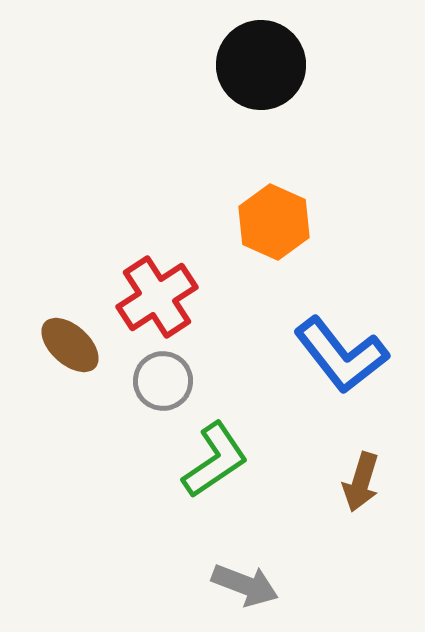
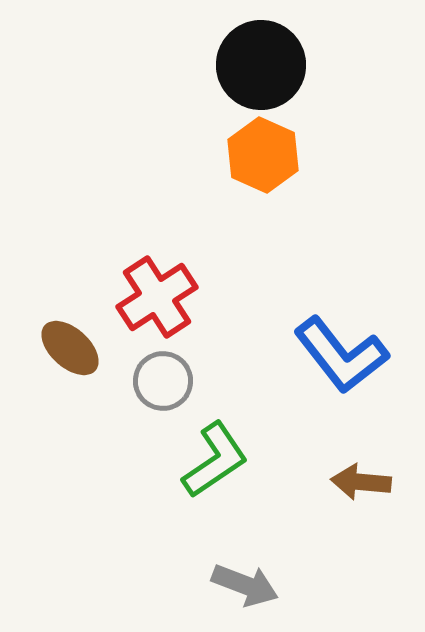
orange hexagon: moved 11 px left, 67 px up
brown ellipse: moved 3 px down
brown arrow: rotated 78 degrees clockwise
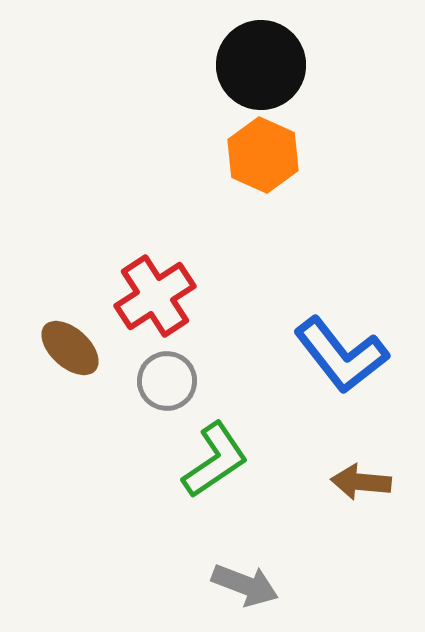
red cross: moved 2 px left, 1 px up
gray circle: moved 4 px right
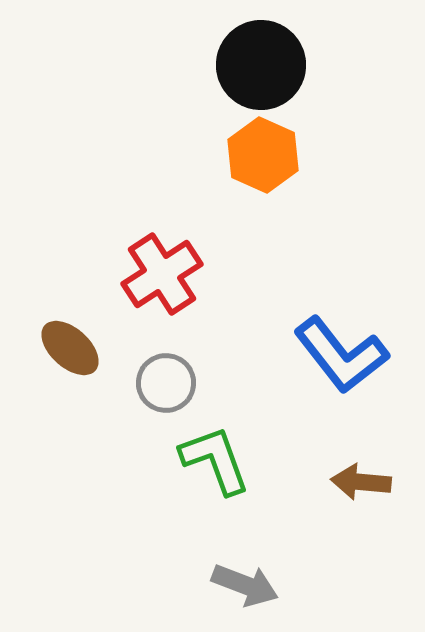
red cross: moved 7 px right, 22 px up
gray circle: moved 1 px left, 2 px down
green L-shape: rotated 76 degrees counterclockwise
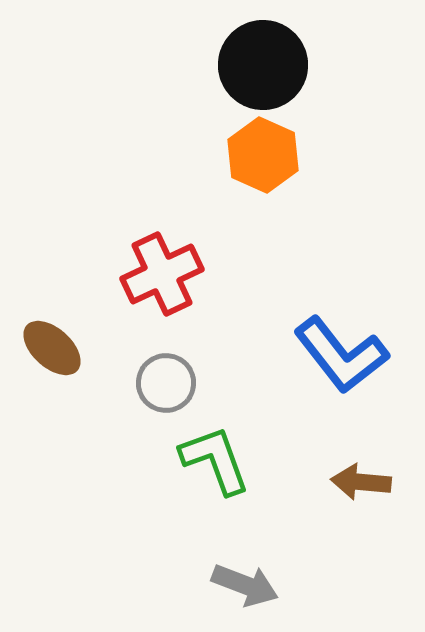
black circle: moved 2 px right
red cross: rotated 8 degrees clockwise
brown ellipse: moved 18 px left
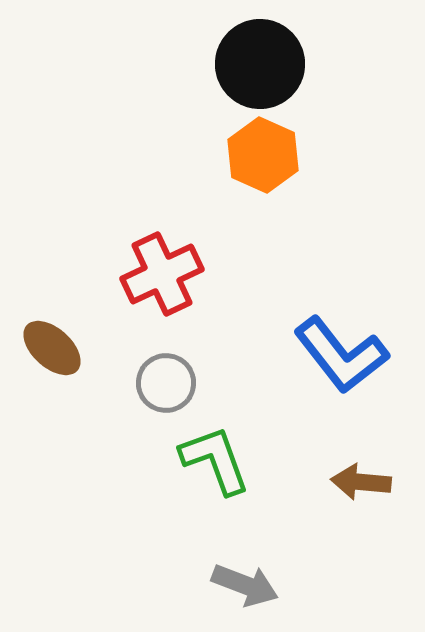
black circle: moved 3 px left, 1 px up
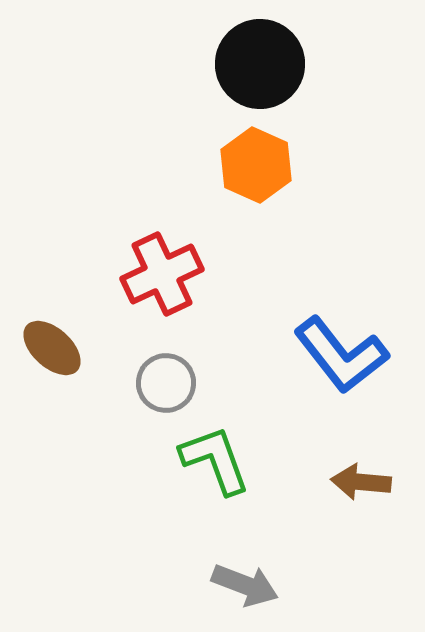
orange hexagon: moved 7 px left, 10 px down
